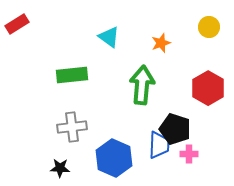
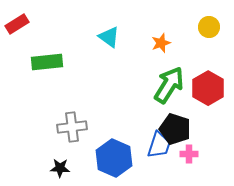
green rectangle: moved 25 px left, 13 px up
green arrow: moved 27 px right; rotated 27 degrees clockwise
blue trapezoid: rotated 16 degrees clockwise
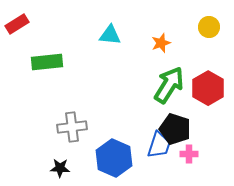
cyan triangle: moved 1 px right, 2 px up; rotated 30 degrees counterclockwise
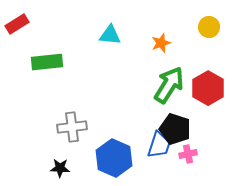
pink cross: moved 1 px left; rotated 12 degrees counterclockwise
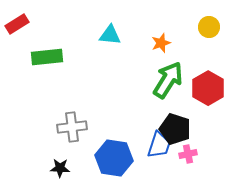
green rectangle: moved 5 px up
green arrow: moved 1 px left, 5 px up
blue hexagon: rotated 15 degrees counterclockwise
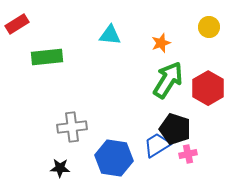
blue trapezoid: moved 2 px left; rotated 140 degrees counterclockwise
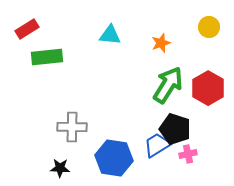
red rectangle: moved 10 px right, 5 px down
green arrow: moved 5 px down
gray cross: rotated 8 degrees clockwise
